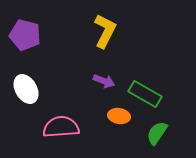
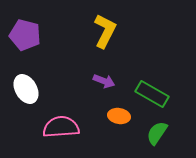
green rectangle: moved 7 px right
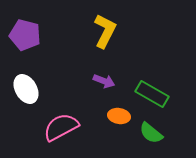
pink semicircle: rotated 24 degrees counterclockwise
green semicircle: moved 6 px left; rotated 85 degrees counterclockwise
